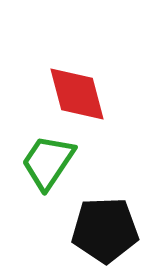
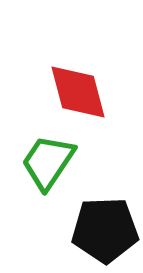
red diamond: moved 1 px right, 2 px up
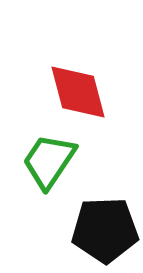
green trapezoid: moved 1 px right, 1 px up
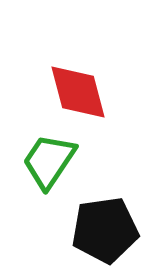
black pentagon: rotated 6 degrees counterclockwise
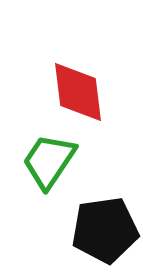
red diamond: rotated 8 degrees clockwise
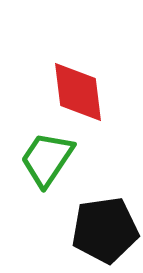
green trapezoid: moved 2 px left, 2 px up
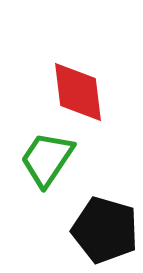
black pentagon: rotated 24 degrees clockwise
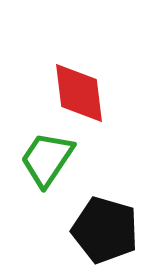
red diamond: moved 1 px right, 1 px down
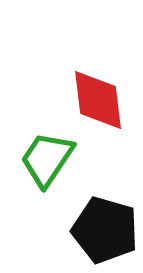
red diamond: moved 19 px right, 7 px down
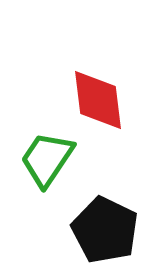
black pentagon: rotated 10 degrees clockwise
